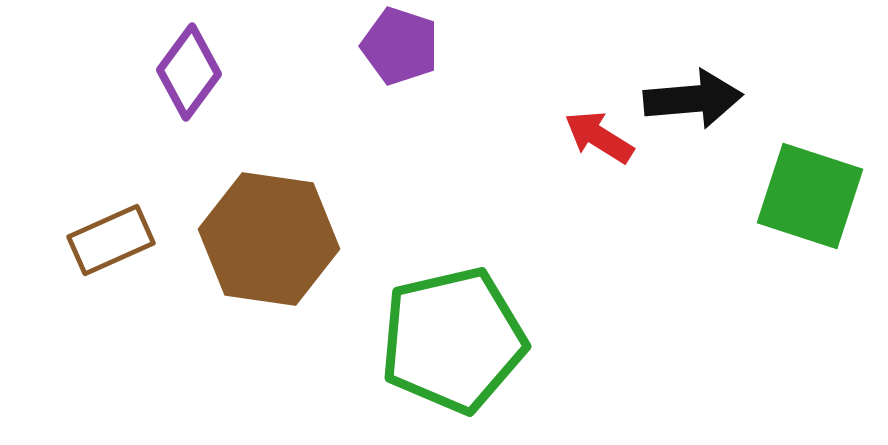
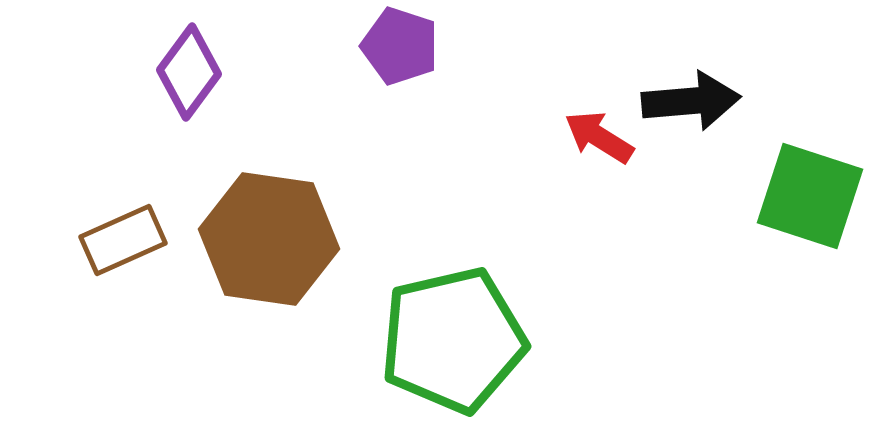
black arrow: moved 2 px left, 2 px down
brown rectangle: moved 12 px right
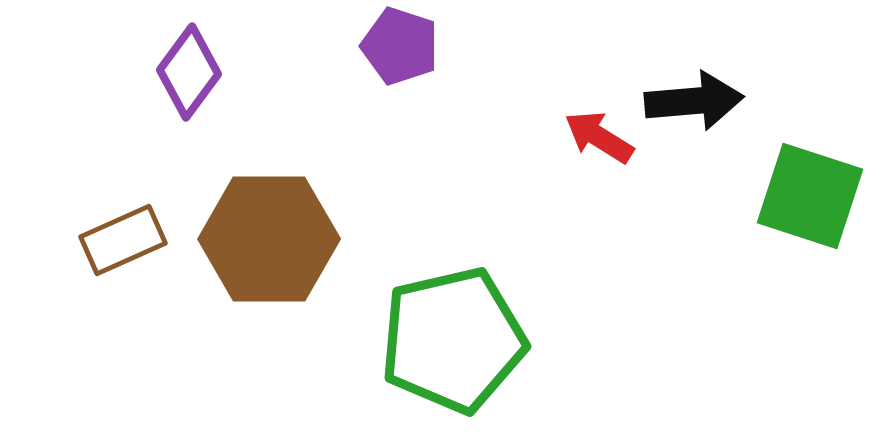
black arrow: moved 3 px right
brown hexagon: rotated 8 degrees counterclockwise
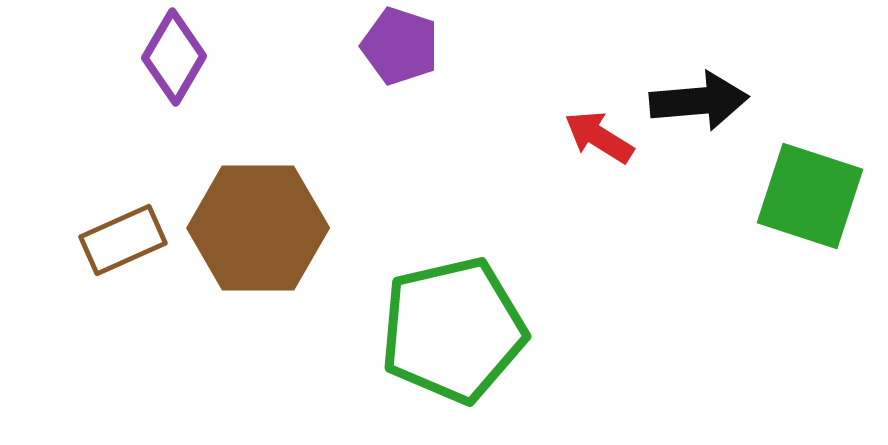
purple diamond: moved 15 px left, 15 px up; rotated 6 degrees counterclockwise
black arrow: moved 5 px right
brown hexagon: moved 11 px left, 11 px up
green pentagon: moved 10 px up
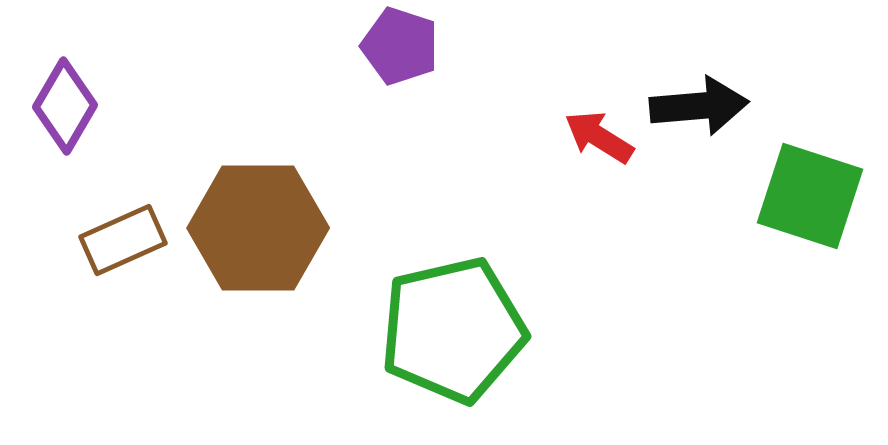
purple diamond: moved 109 px left, 49 px down
black arrow: moved 5 px down
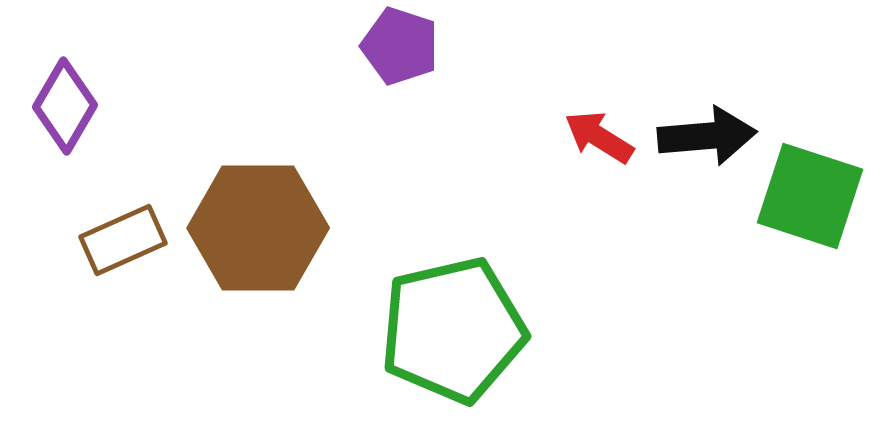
black arrow: moved 8 px right, 30 px down
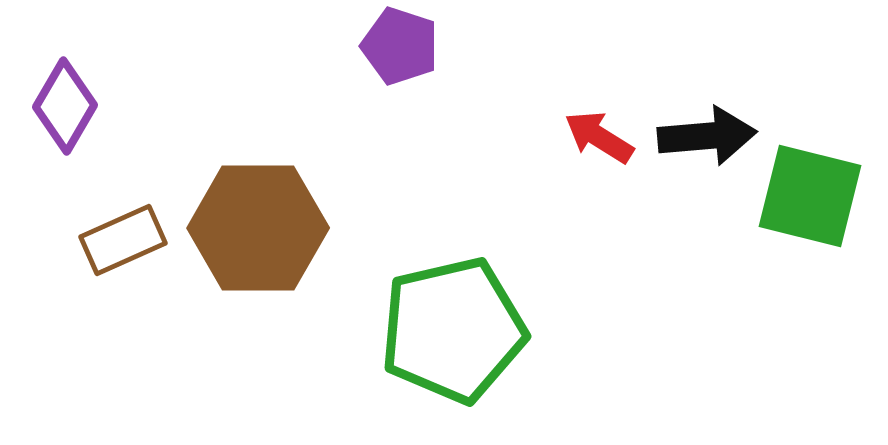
green square: rotated 4 degrees counterclockwise
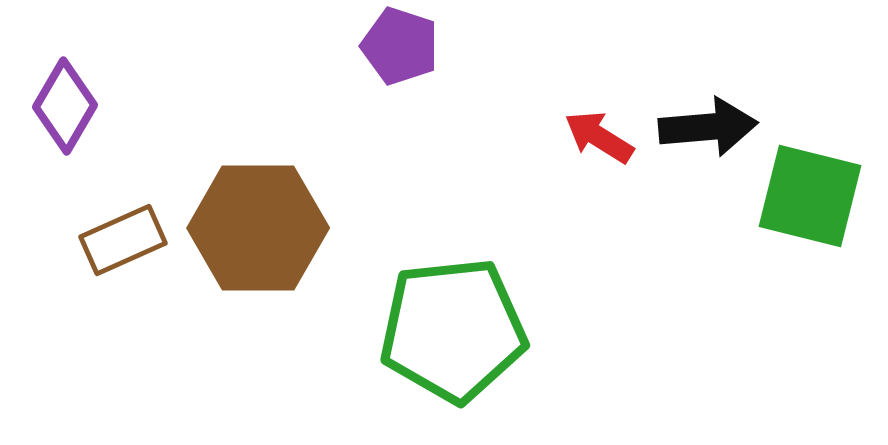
black arrow: moved 1 px right, 9 px up
green pentagon: rotated 7 degrees clockwise
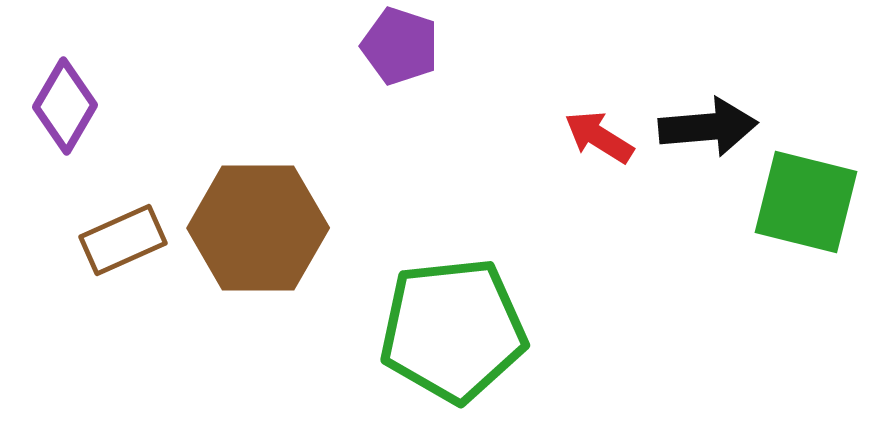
green square: moved 4 px left, 6 px down
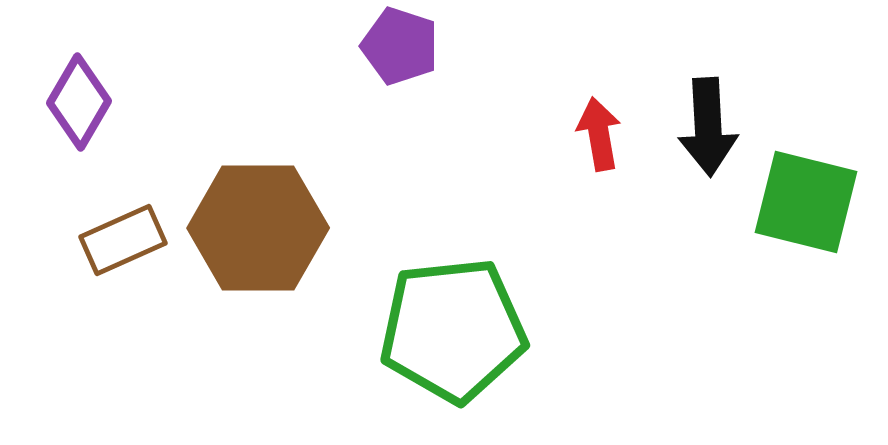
purple diamond: moved 14 px right, 4 px up
black arrow: rotated 92 degrees clockwise
red arrow: moved 3 px up; rotated 48 degrees clockwise
